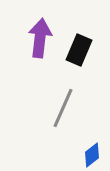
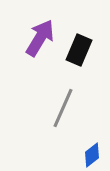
purple arrow: rotated 24 degrees clockwise
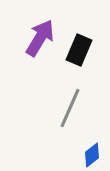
gray line: moved 7 px right
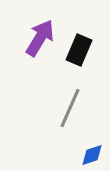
blue diamond: rotated 20 degrees clockwise
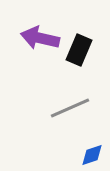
purple arrow: rotated 108 degrees counterclockwise
gray line: rotated 42 degrees clockwise
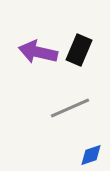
purple arrow: moved 2 px left, 14 px down
blue diamond: moved 1 px left
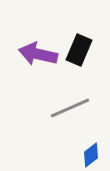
purple arrow: moved 2 px down
blue diamond: rotated 20 degrees counterclockwise
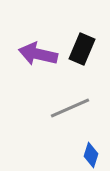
black rectangle: moved 3 px right, 1 px up
blue diamond: rotated 35 degrees counterclockwise
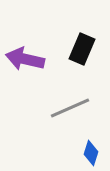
purple arrow: moved 13 px left, 5 px down
blue diamond: moved 2 px up
